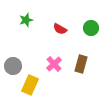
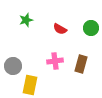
pink cross: moved 1 px right, 3 px up; rotated 35 degrees clockwise
yellow rectangle: rotated 12 degrees counterclockwise
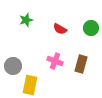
pink cross: rotated 28 degrees clockwise
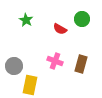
green star: rotated 24 degrees counterclockwise
green circle: moved 9 px left, 9 px up
gray circle: moved 1 px right
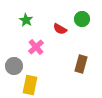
pink cross: moved 19 px left, 14 px up; rotated 28 degrees clockwise
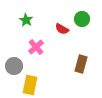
red semicircle: moved 2 px right
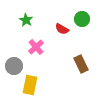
brown rectangle: rotated 42 degrees counterclockwise
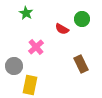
green star: moved 7 px up
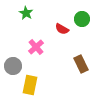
gray circle: moved 1 px left
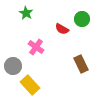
pink cross: rotated 14 degrees counterclockwise
yellow rectangle: rotated 54 degrees counterclockwise
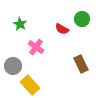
green star: moved 6 px left, 11 px down
